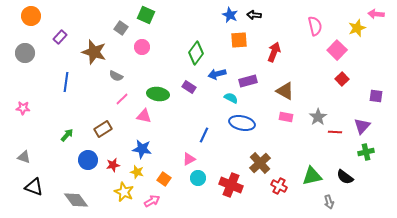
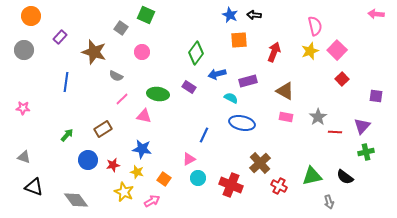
yellow star at (357, 28): moved 47 px left, 23 px down
pink circle at (142, 47): moved 5 px down
gray circle at (25, 53): moved 1 px left, 3 px up
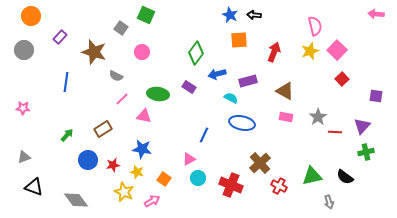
gray triangle at (24, 157): rotated 40 degrees counterclockwise
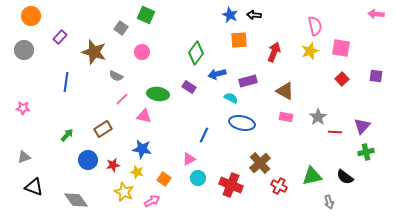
pink square at (337, 50): moved 4 px right, 2 px up; rotated 36 degrees counterclockwise
purple square at (376, 96): moved 20 px up
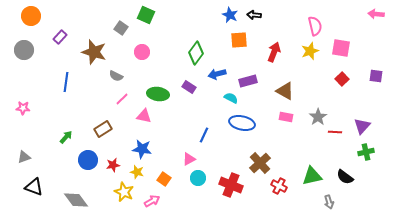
green arrow at (67, 135): moved 1 px left, 2 px down
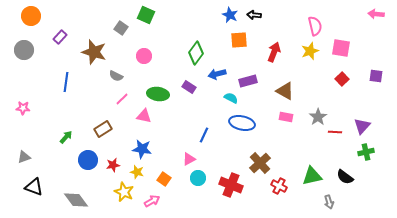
pink circle at (142, 52): moved 2 px right, 4 px down
